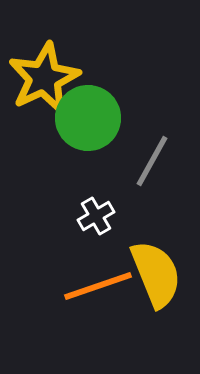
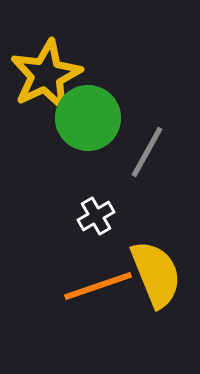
yellow star: moved 2 px right, 3 px up
gray line: moved 5 px left, 9 px up
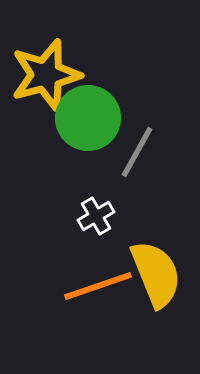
yellow star: rotated 10 degrees clockwise
gray line: moved 10 px left
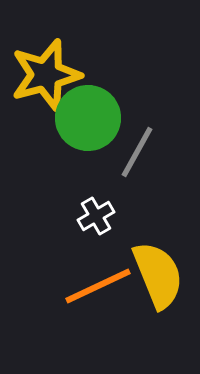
yellow semicircle: moved 2 px right, 1 px down
orange line: rotated 6 degrees counterclockwise
